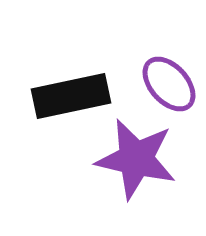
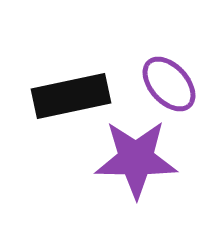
purple star: rotated 12 degrees counterclockwise
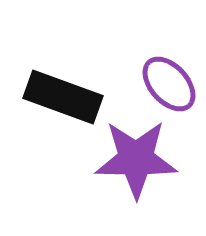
black rectangle: moved 8 px left, 1 px down; rotated 32 degrees clockwise
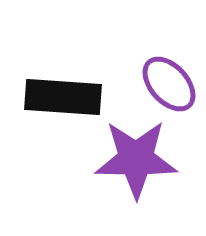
black rectangle: rotated 16 degrees counterclockwise
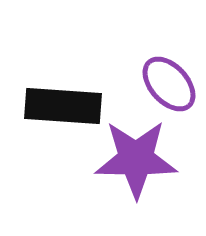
black rectangle: moved 9 px down
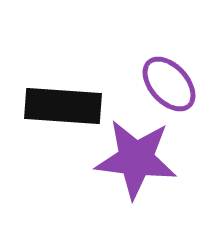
purple star: rotated 6 degrees clockwise
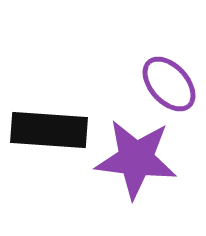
black rectangle: moved 14 px left, 24 px down
